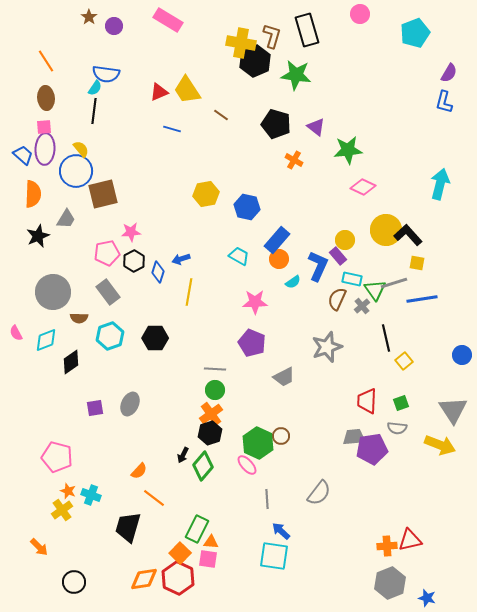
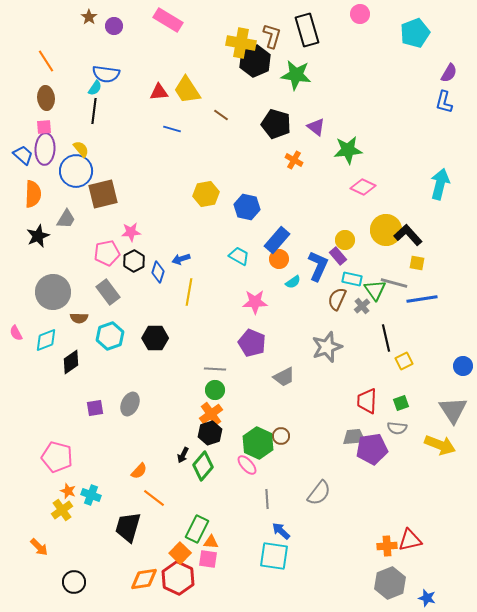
red triangle at (159, 92): rotated 18 degrees clockwise
gray line at (394, 283): rotated 32 degrees clockwise
blue circle at (462, 355): moved 1 px right, 11 px down
yellow square at (404, 361): rotated 12 degrees clockwise
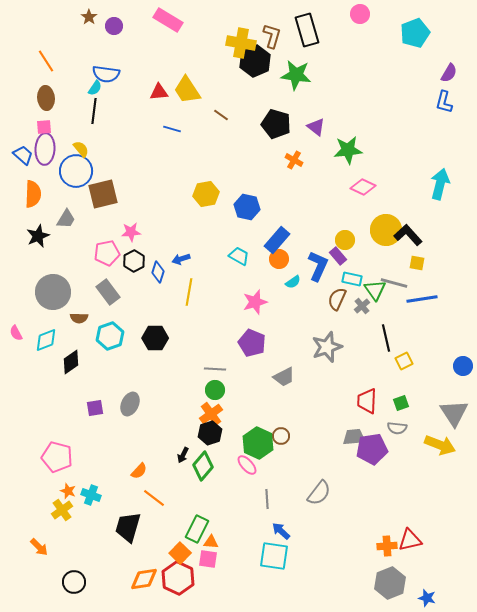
pink star at (255, 302): rotated 15 degrees counterclockwise
gray triangle at (453, 410): moved 1 px right, 3 px down
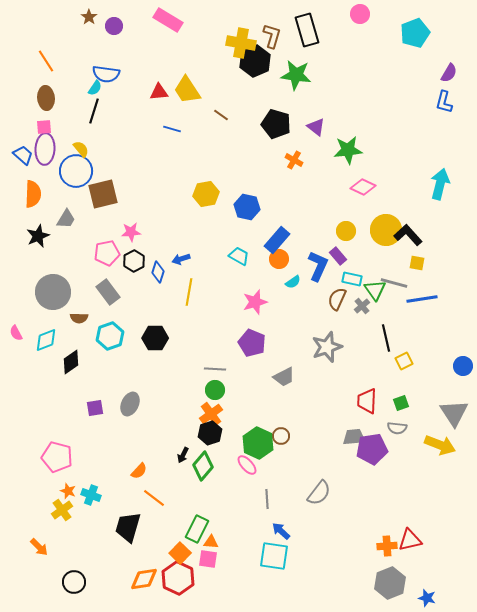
black line at (94, 111): rotated 10 degrees clockwise
yellow circle at (345, 240): moved 1 px right, 9 px up
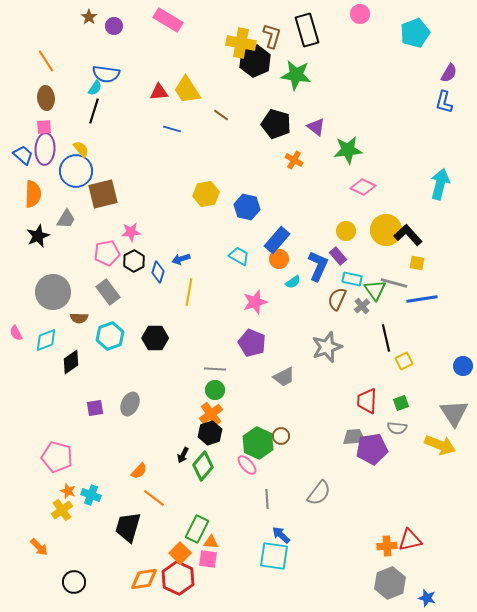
blue arrow at (281, 531): moved 4 px down
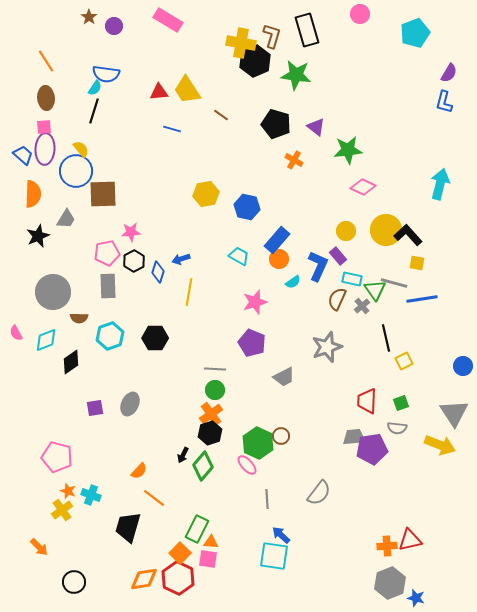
brown square at (103, 194): rotated 12 degrees clockwise
gray rectangle at (108, 292): moved 6 px up; rotated 35 degrees clockwise
blue star at (427, 598): moved 11 px left
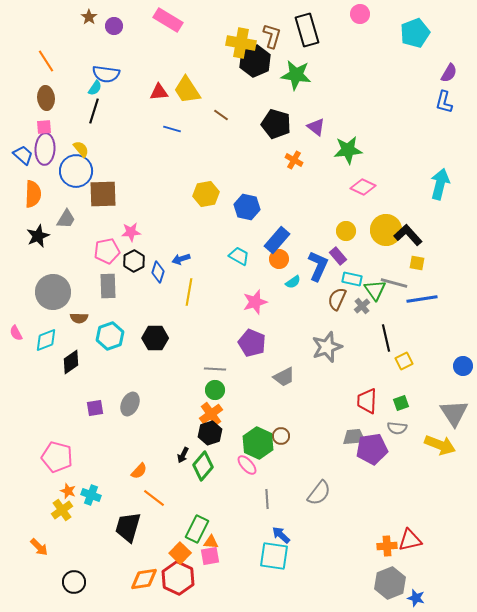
pink pentagon at (107, 253): moved 2 px up
pink square at (208, 559): moved 2 px right, 3 px up; rotated 18 degrees counterclockwise
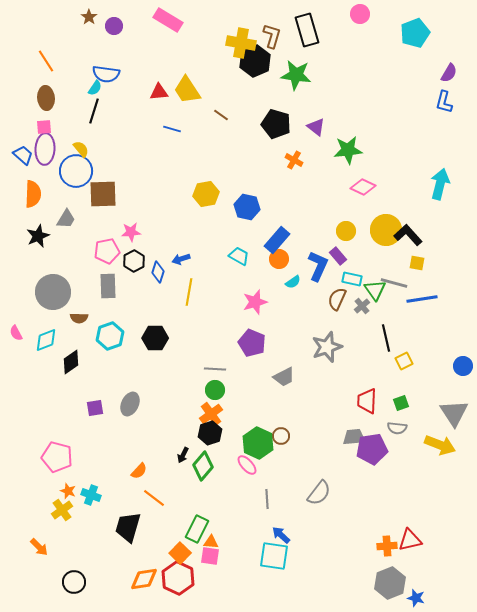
pink square at (210, 556): rotated 18 degrees clockwise
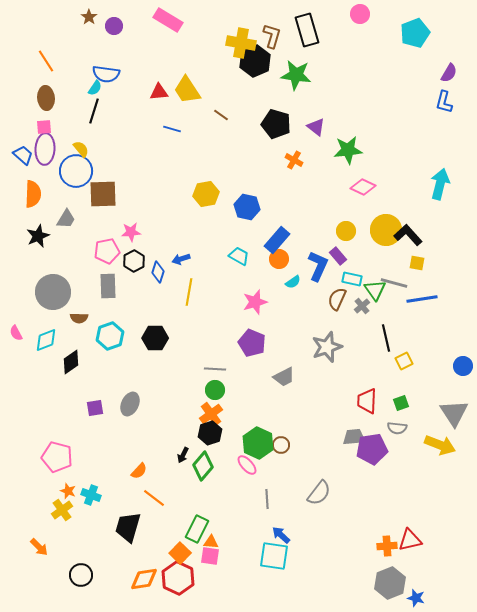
brown circle at (281, 436): moved 9 px down
black circle at (74, 582): moved 7 px right, 7 px up
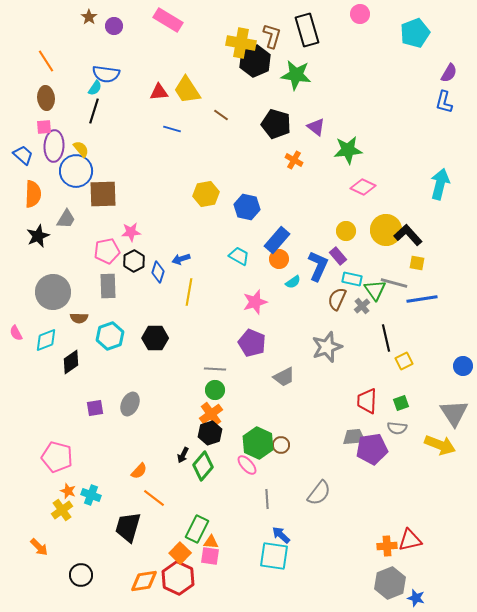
purple ellipse at (45, 149): moved 9 px right, 3 px up
orange diamond at (144, 579): moved 2 px down
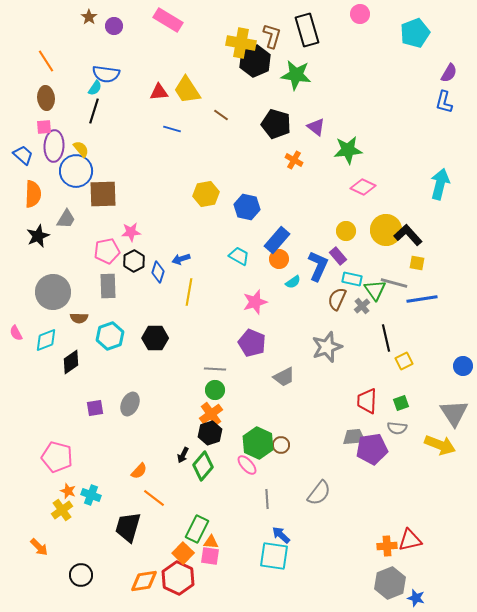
orange square at (180, 553): moved 3 px right
